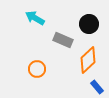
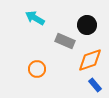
black circle: moved 2 px left, 1 px down
gray rectangle: moved 2 px right, 1 px down
orange diamond: moved 2 px right; rotated 24 degrees clockwise
blue rectangle: moved 2 px left, 2 px up
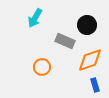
cyan arrow: rotated 90 degrees counterclockwise
orange circle: moved 5 px right, 2 px up
blue rectangle: rotated 24 degrees clockwise
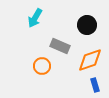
gray rectangle: moved 5 px left, 5 px down
orange circle: moved 1 px up
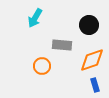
black circle: moved 2 px right
gray rectangle: moved 2 px right, 1 px up; rotated 18 degrees counterclockwise
orange diamond: moved 2 px right
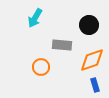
orange circle: moved 1 px left, 1 px down
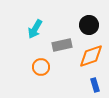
cyan arrow: moved 11 px down
gray rectangle: rotated 18 degrees counterclockwise
orange diamond: moved 1 px left, 4 px up
